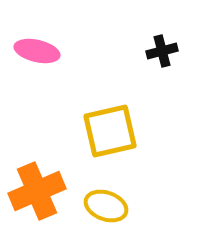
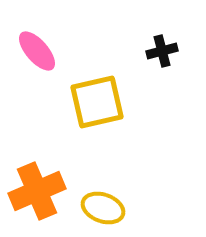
pink ellipse: rotated 36 degrees clockwise
yellow square: moved 13 px left, 29 px up
yellow ellipse: moved 3 px left, 2 px down
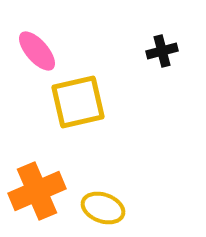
yellow square: moved 19 px left
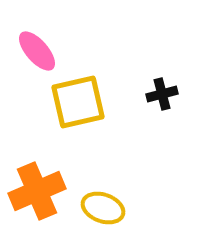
black cross: moved 43 px down
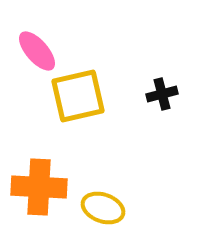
yellow square: moved 6 px up
orange cross: moved 2 px right, 4 px up; rotated 26 degrees clockwise
